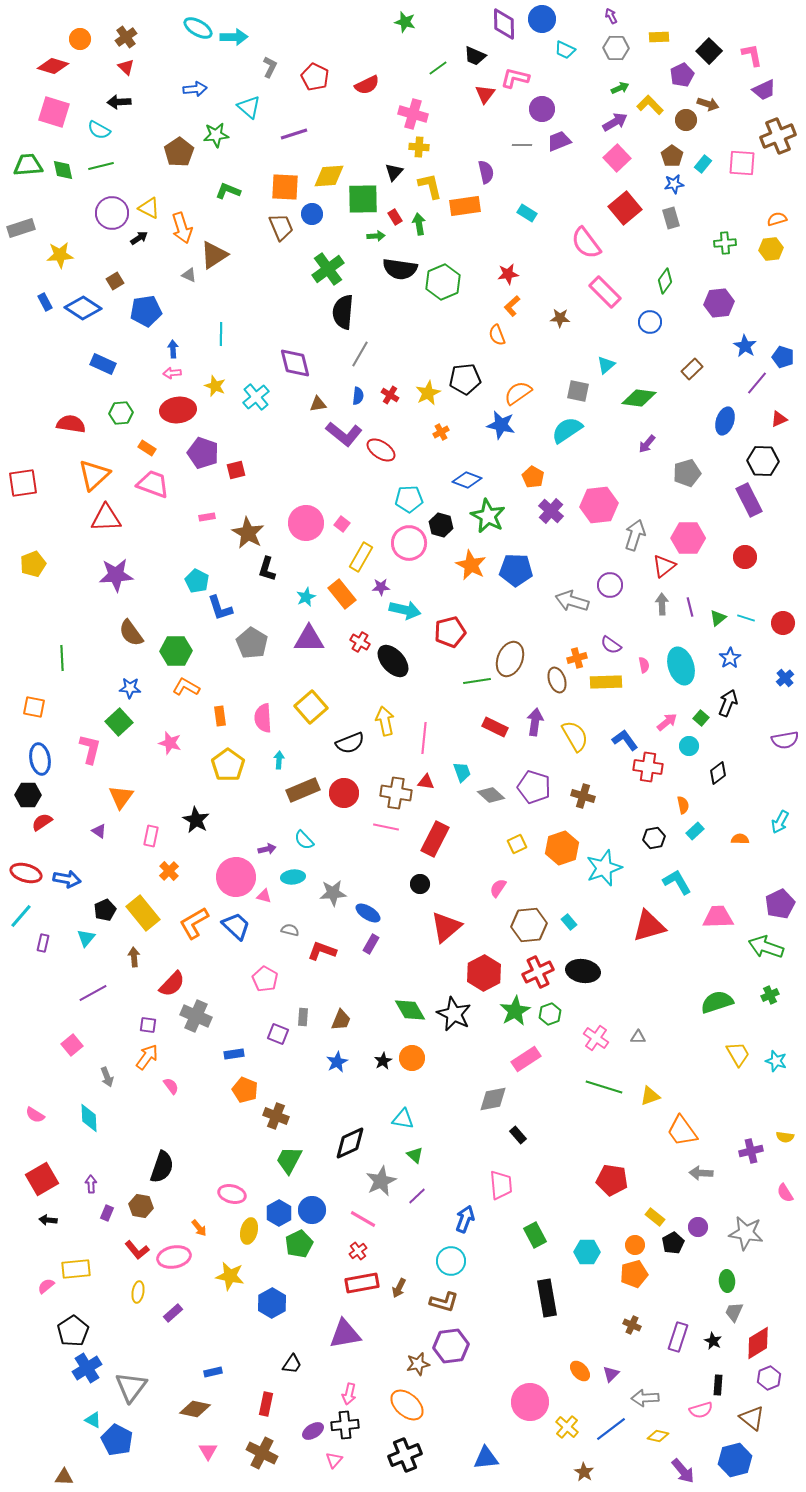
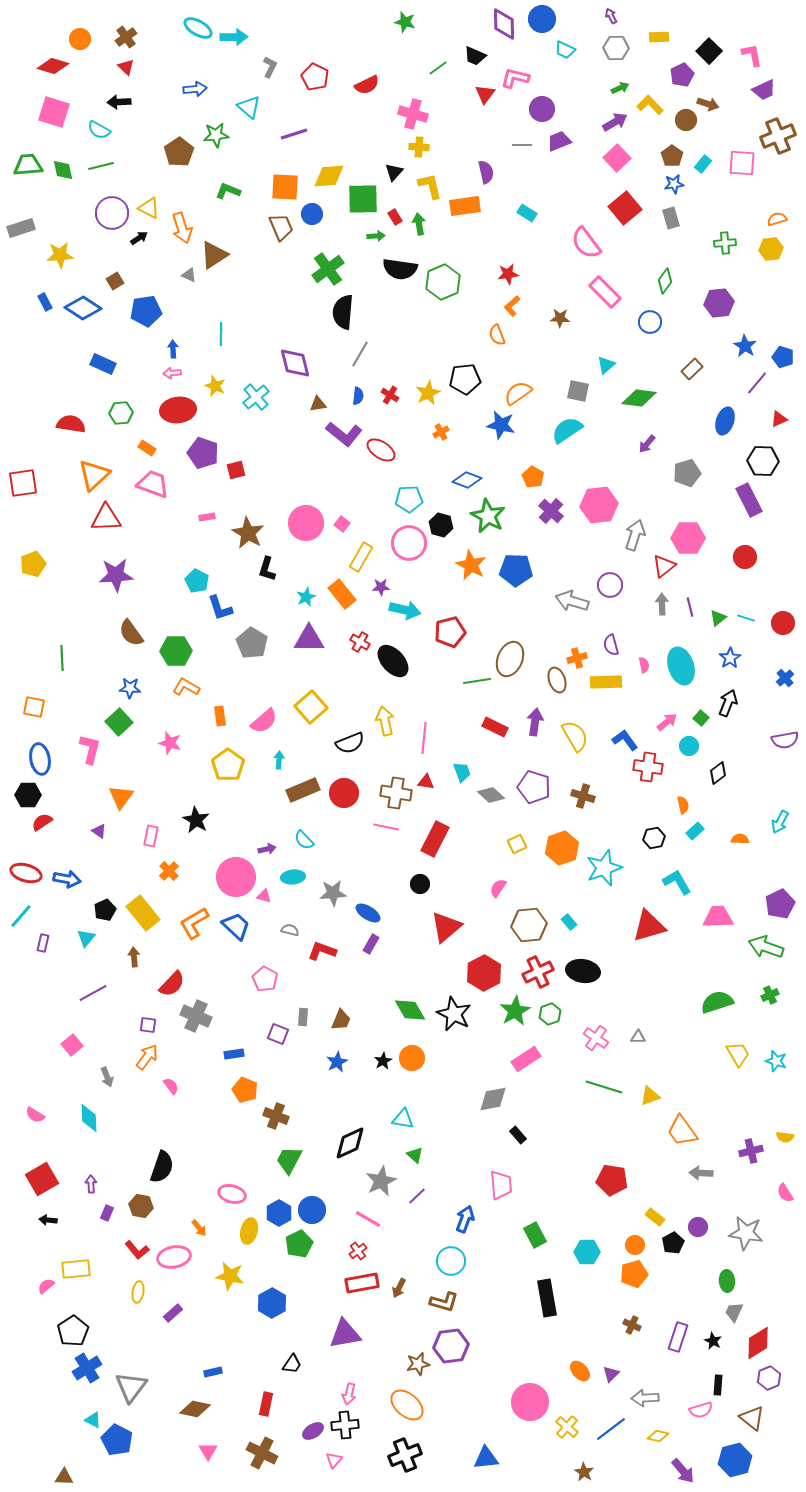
purple semicircle at (611, 645): rotated 40 degrees clockwise
pink semicircle at (263, 718): moved 1 px right, 3 px down; rotated 128 degrees counterclockwise
pink line at (363, 1219): moved 5 px right
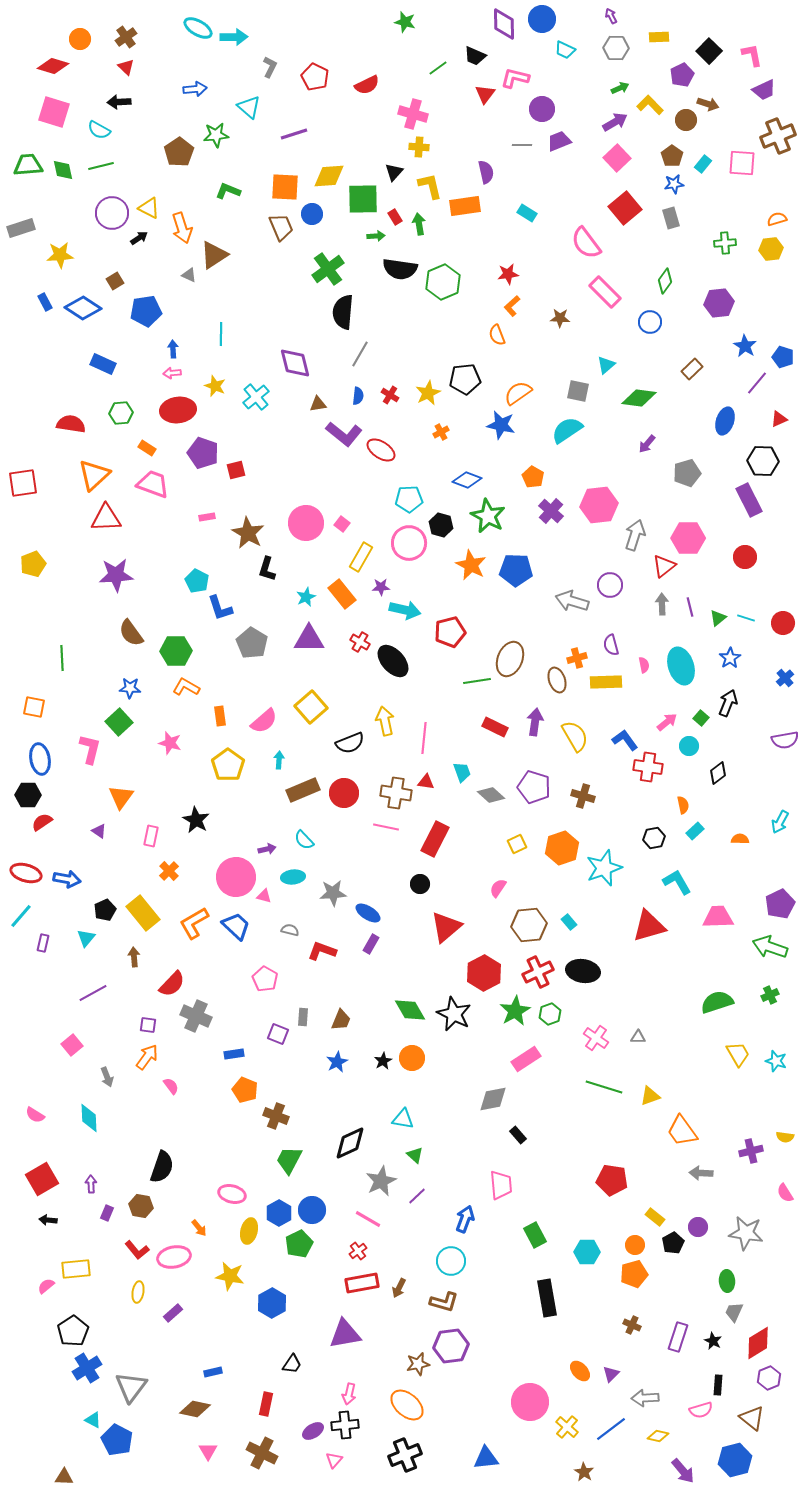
green arrow at (766, 947): moved 4 px right
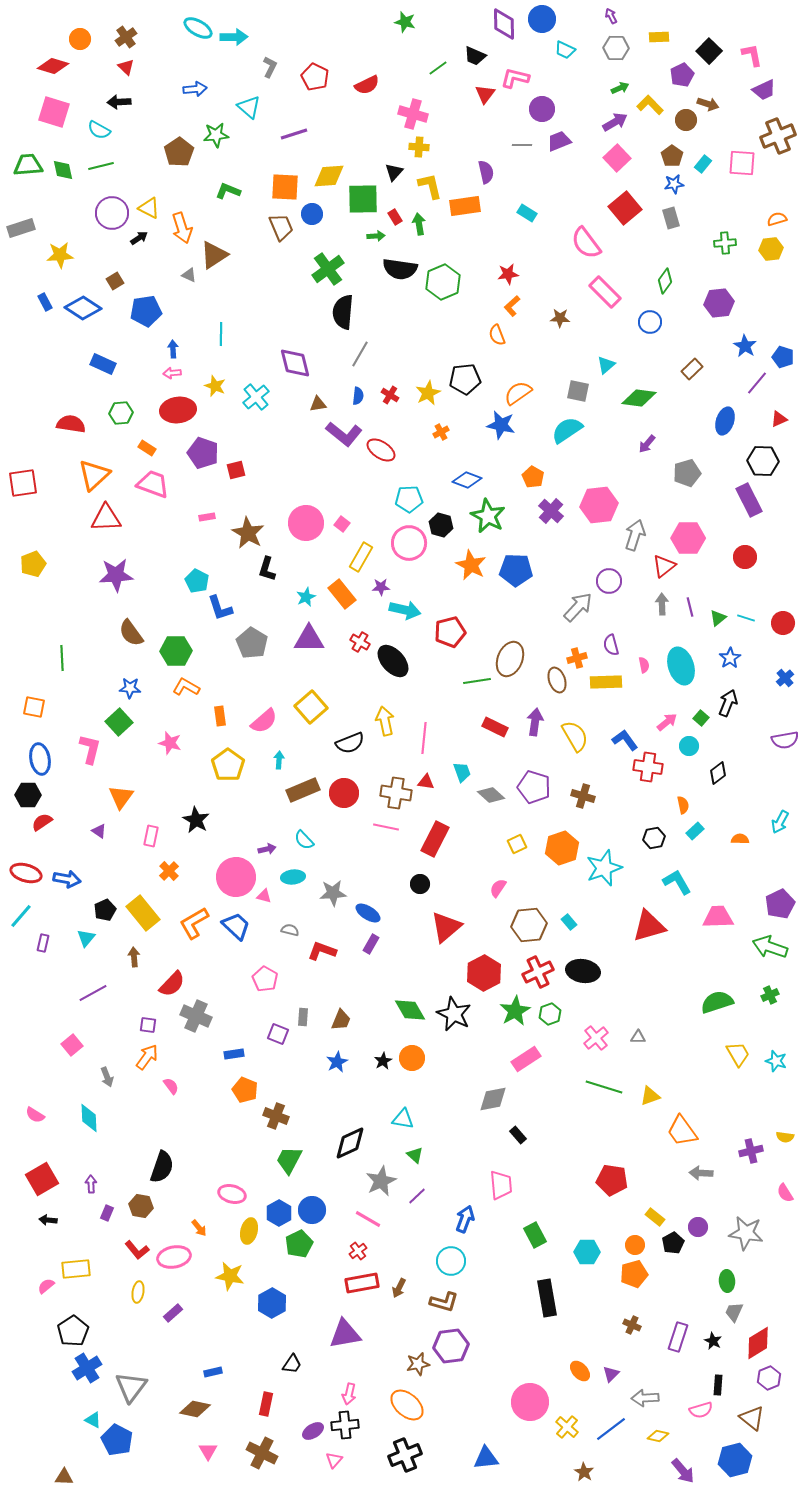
purple circle at (610, 585): moved 1 px left, 4 px up
gray arrow at (572, 601): moved 6 px right, 6 px down; rotated 116 degrees clockwise
pink cross at (596, 1038): rotated 15 degrees clockwise
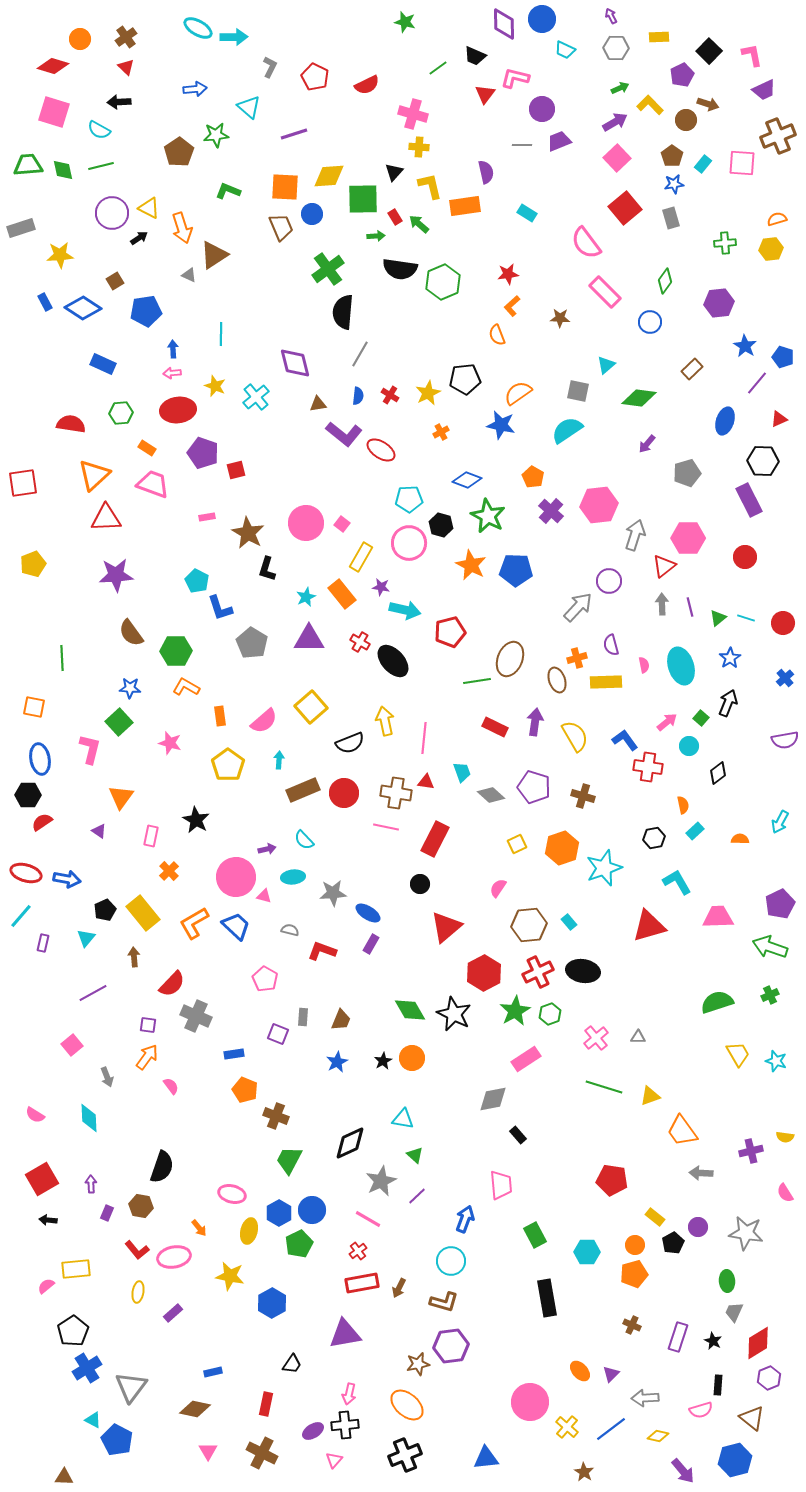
green arrow at (419, 224): rotated 40 degrees counterclockwise
purple star at (381, 587): rotated 12 degrees clockwise
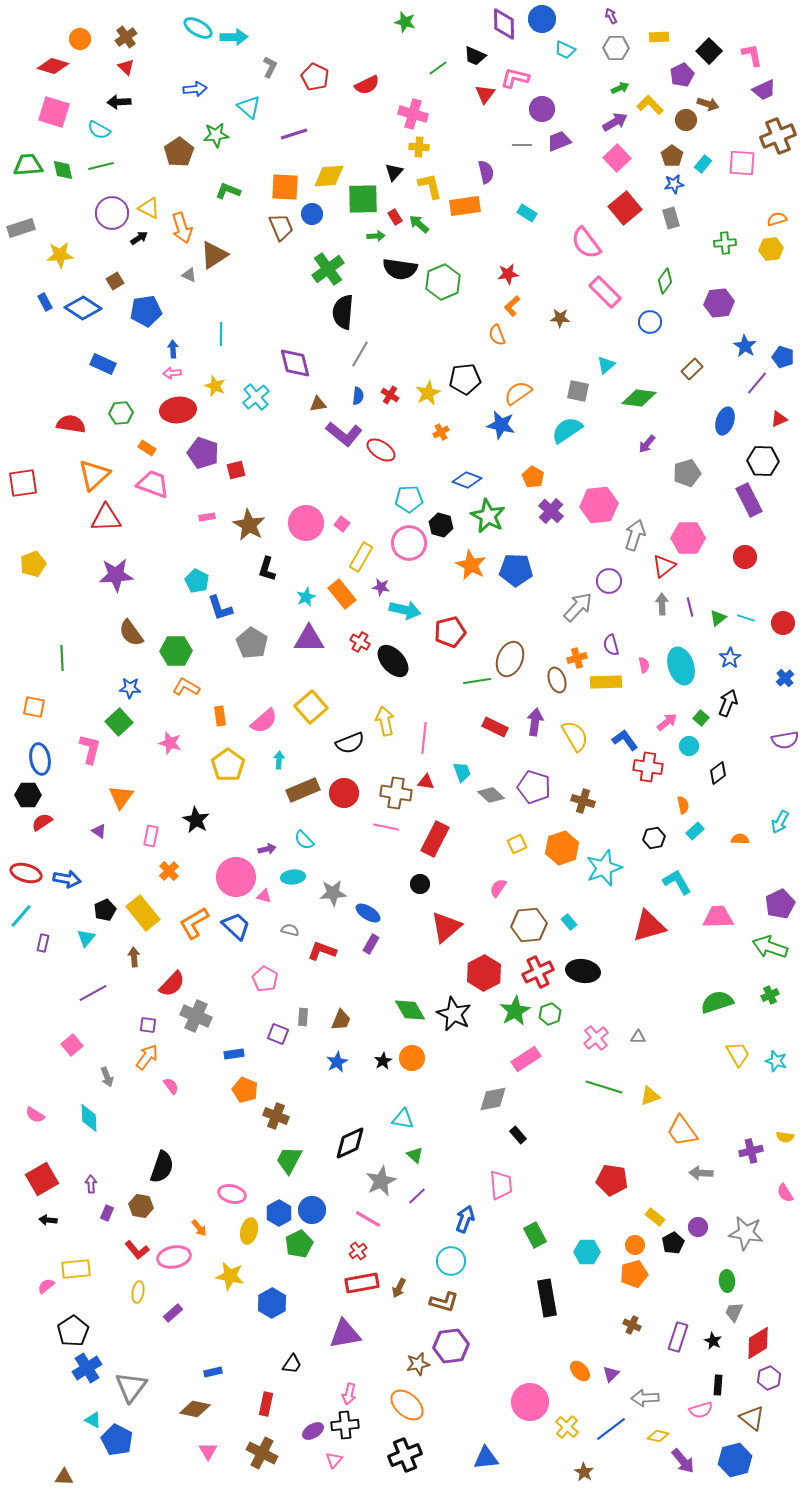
brown star at (248, 533): moved 1 px right, 8 px up
brown cross at (583, 796): moved 5 px down
purple arrow at (683, 1471): moved 10 px up
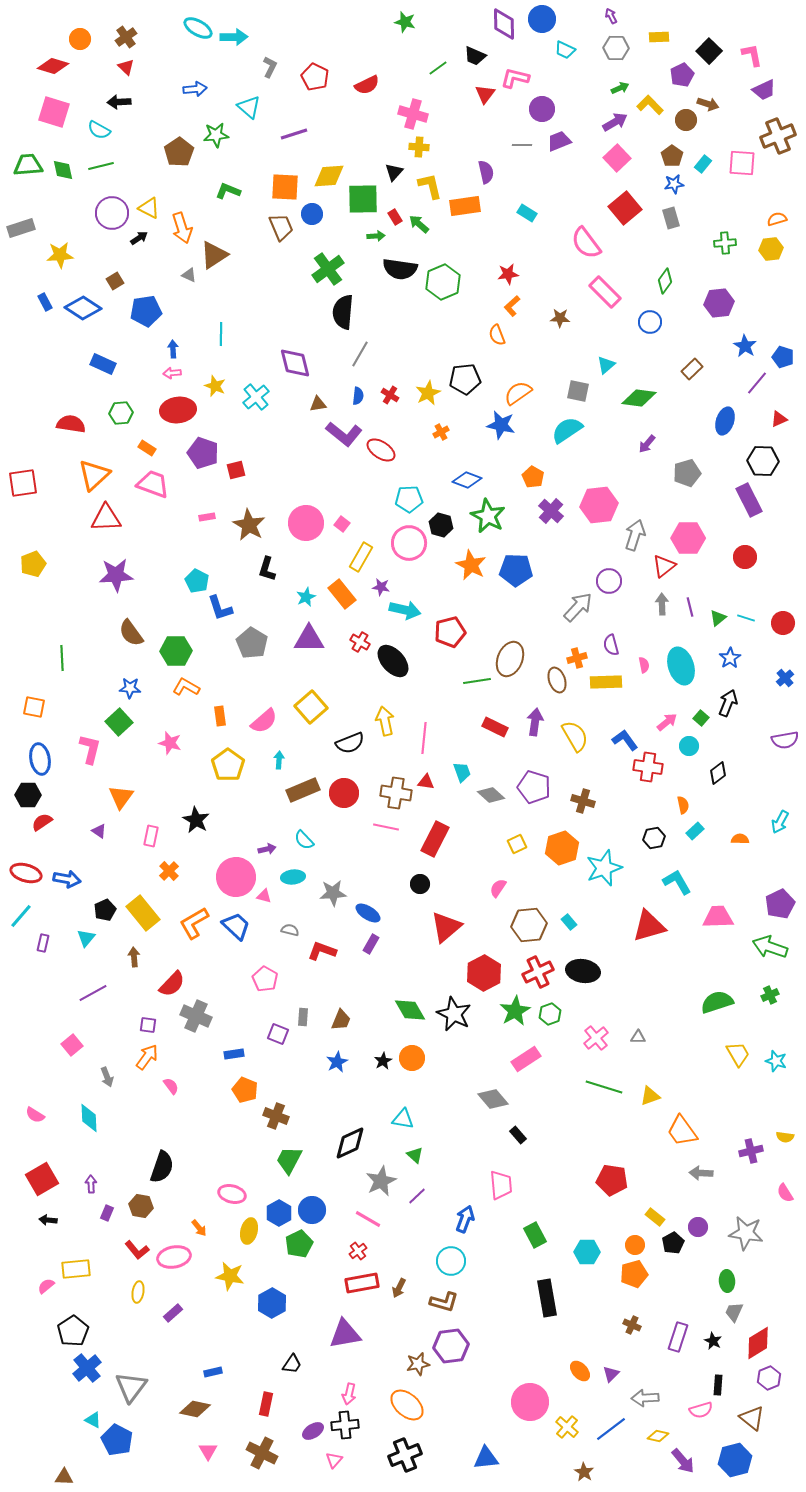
gray diamond at (493, 1099): rotated 60 degrees clockwise
blue cross at (87, 1368): rotated 8 degrees counterclockwise
